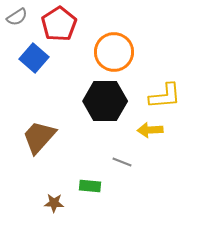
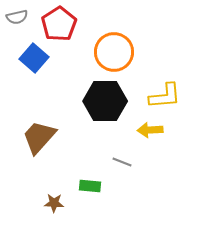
gray semicircle: rotated 20 degrees clockwise
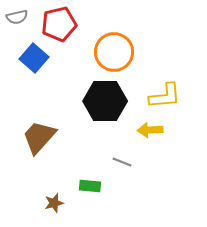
red pentagon: rotated 20 degrees clockwise
brown star: rotated 18 degrees counterclockwise
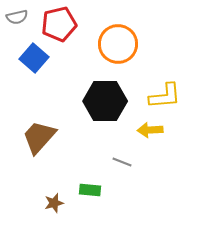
orange circle: moved 4 px right, 8 px up
green rectangle: moved 4 px down
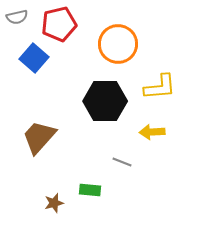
yellow L-shape: moved 5 px left, 9 px up
yellow arrow: moved 2 px right, 2 px down
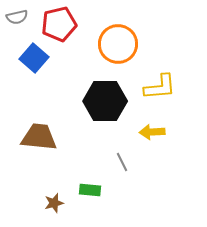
brown trapezoid: rotated 54 degrees clockwise
gray line: rotated 42 degrees clockwise
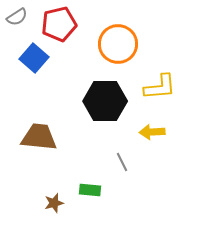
gray semicircle: rotated 20 degrees counterclockwise
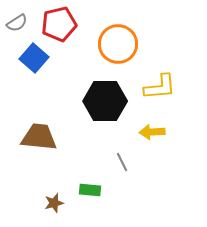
gray semicircle: moved 6 px down
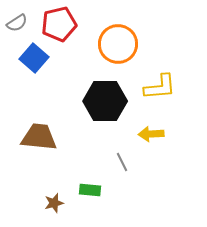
yellow arrow: moved 1 px left, 2 px down
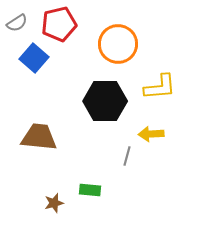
gray line: moved 5 px right, 6 px up; rotated 42 degrees clockwise
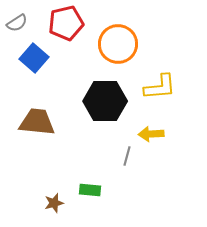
red pentagon: moved 7 px right, 1 px up
brown trapezoid: moved 2 px left, 15 px up
